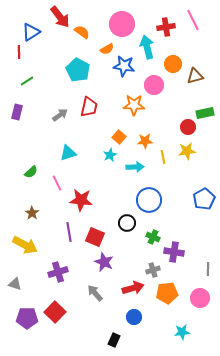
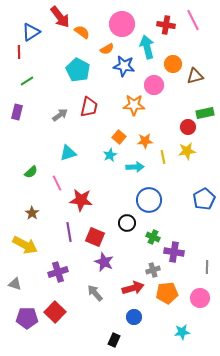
red cross at (166, 27): moved 2 px up; rotated 18 degrees clockwise
gray line at (208, 269): moved 1 px left, 2 px up
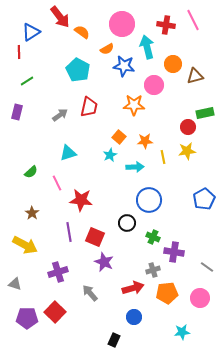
gray line at (207, 267): rotated 56 degrees counterclockwise
gray arrow at (95, 293): moved 5 px left
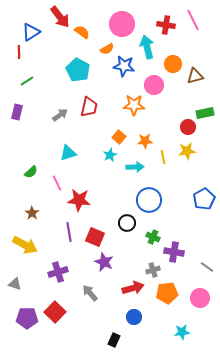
red star at (81, 200): moved 2 px left
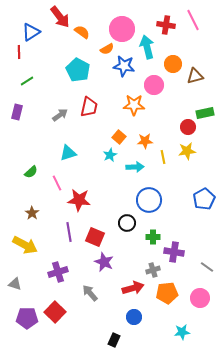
pink circle at (122, 24): moved 5 px down
green cross at (153, 237): rotated 24 degrees counterclockwise
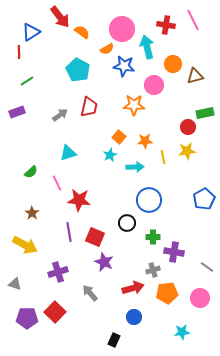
purple rectangle at (17, 112): rotated 56 degrees clockwise
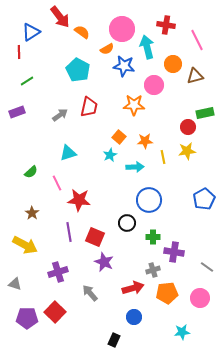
pink line at (193, 20): moved 4 px right, 20 px down
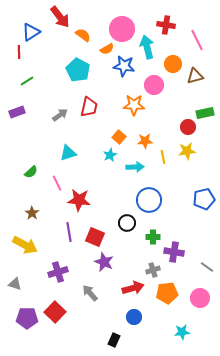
orange semicircle at (82, 32): moved 1 px right, 3 px down
blue pentagon at (204, 199): rotated 15 degrees clockwise
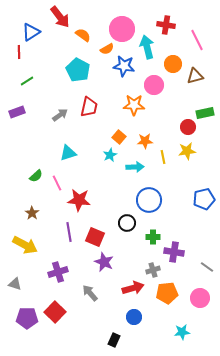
green semicircle at (31, 172): moved 5 px right, 4 px down
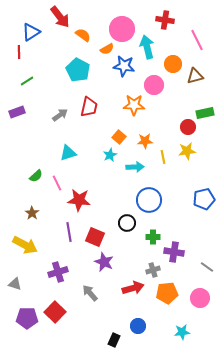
red cross at (166, 25): moved 1 px left, 5 px up
blue circle at (134, 317): moved 4 px right, 9 px down
